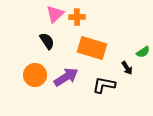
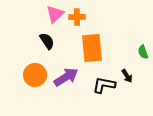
orange rectangle: rotated 68 degrees clockwise
green semicircle: rotated 104 degrees clockwise
black arrow: moved 8 px down
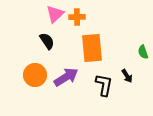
black L-shape: rotated 90 degrees clockwise
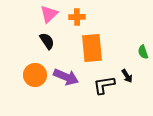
pink triangle: moved 6 px left
purple arrow: rotated 55 degrees clockwise
black L-shape: rotated 110 degrees counterclockwise
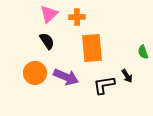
orange circle: moved 2 px up
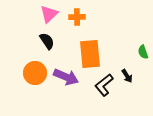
orange rectangle: moved 2 px left, 6 px down
black L-shape: rotated 30 degrees counterclockwise
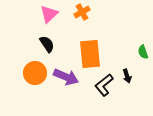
orange cross: moved 5 px right, 5 px up; rotated 28 degrees counterclockwise
black semicircle: moved 3 px down
black arrow: rotated 16 degrees clockwise
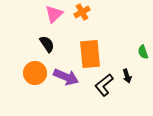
pink triangle: moved 5 px right
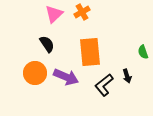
orange rectangle: moved 2 px up
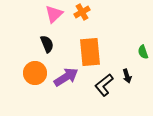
black semicircle: rotated 12 degrees clockwise
purple arrow: rotated 55 degrees counterclockwise
